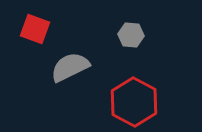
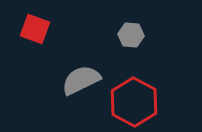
gray semicircle: moved 11 px right, 13 px down
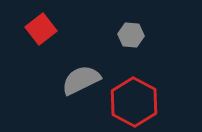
red square: moved 6 px right; rotated 32 degrees clockwise
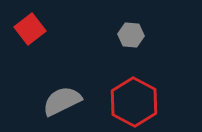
red square: moved 11 px left
gray semicircle: moved 19 px left, 21 px down
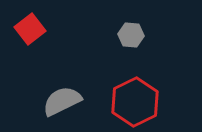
red hexagon: moved 1 px right; rotated 6 degrees clockwise
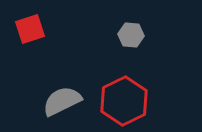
red square: rotated 20 degrees clockwise
red hexagon: moved 11 px left, 1 px up
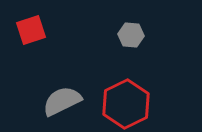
red square: moved 1 px right, 1 px down
red hexagon: moved 2 px right, 3 px down
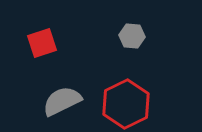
red square: moved 11 px right, 13 px down
gray hexagon: moved 1 px right, 1 px down
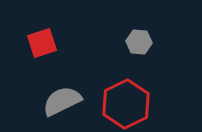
gray hexagon: moved 7 px right, 6 px down
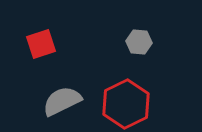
red square: moved 1 px left, 1 px down
